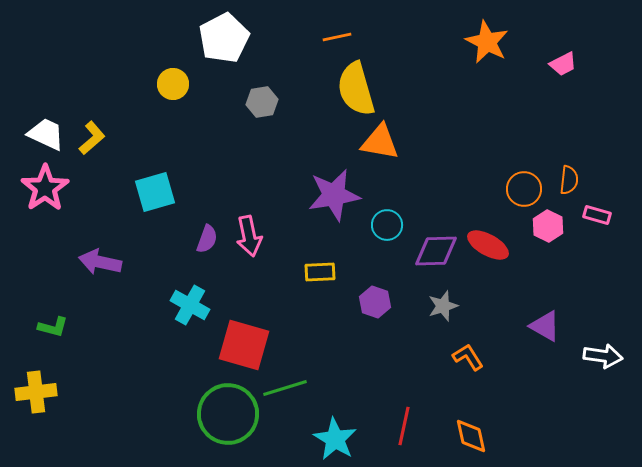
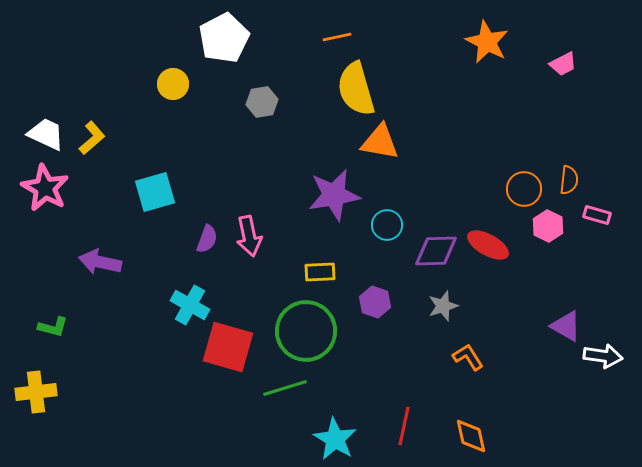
pink star: rotated 9 degrees counterclockwise
purple triangle: moved 21 px right
red square: moved 16 px left, 2 px down
green circle: moved 78 px right, 83 px up
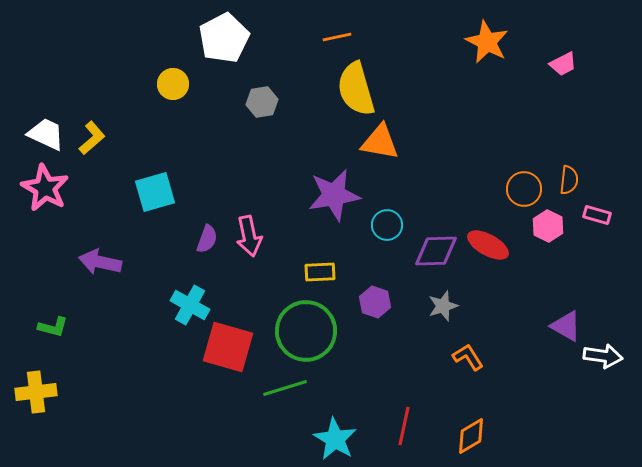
orange diamond: rotated 72 degrees clockwise
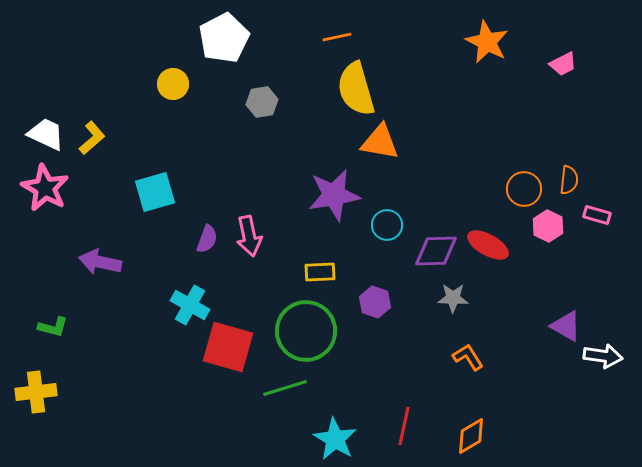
gray star: moved 10 px right, 8 px up; rotated 20 degrees clockwise
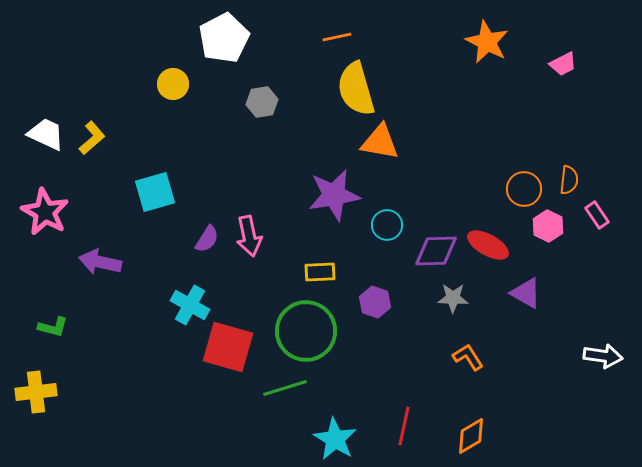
pink star: moved 24 px down
pink rectangle: rotated 40 degrees clockwise
purple semicircle: rotated 12 degrees clockwise
purple triangle: moved 40 px left, 33 px up
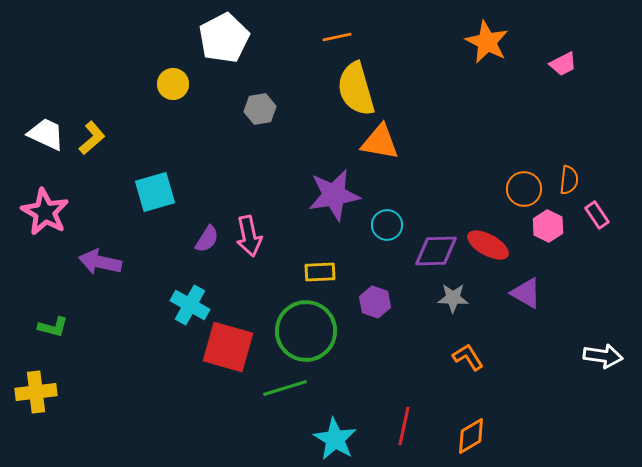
gray hexagon: moved 2 px left, 7 px down
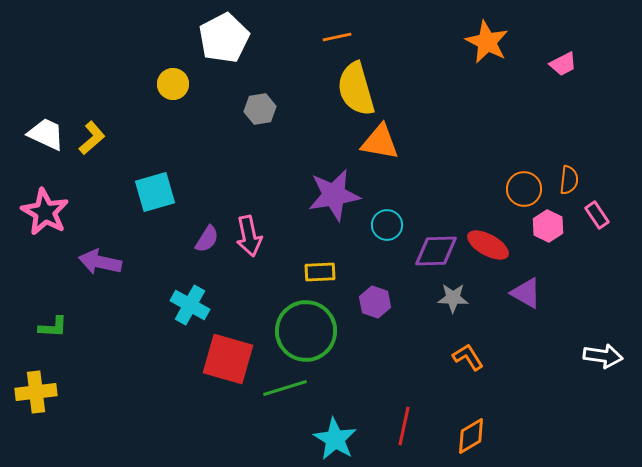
green L-shape: rotated 12 degrees counterclockwise
red square: moved 12 px down
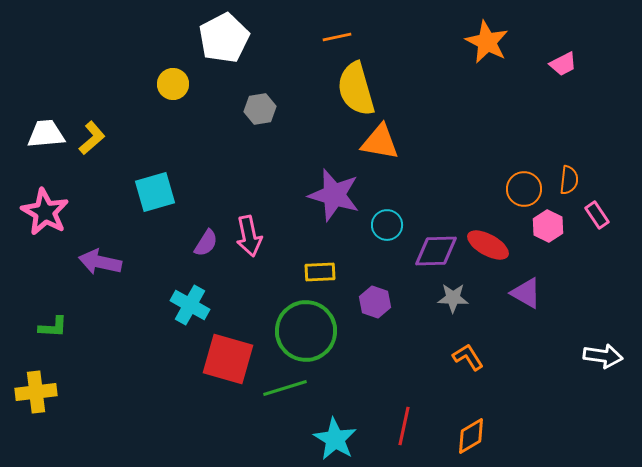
white trapezoid: rotated 30 degrees counterclockwise
purple star: rotated 26 degrees clockwise
purple semicircle: moved 1 px left, 4 px down
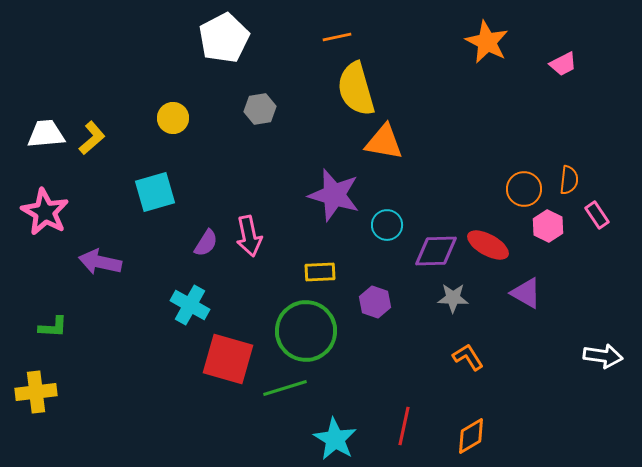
yellow circle: moved 34 px down
orange triangle: moved 4 px right
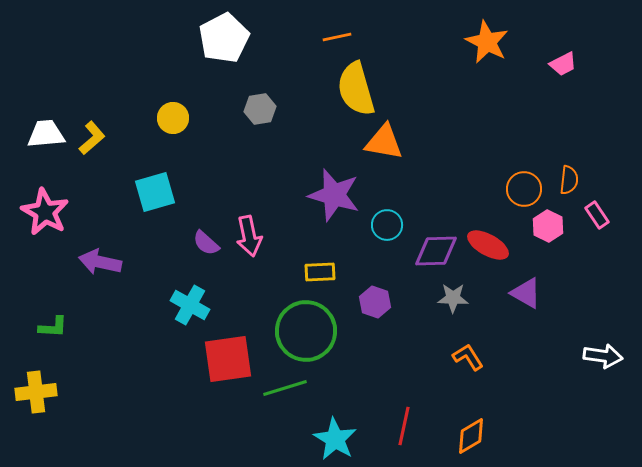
purple semicircle: rotated 100 degrees clockwise
red square: rotated 24 degrees counterclockwise
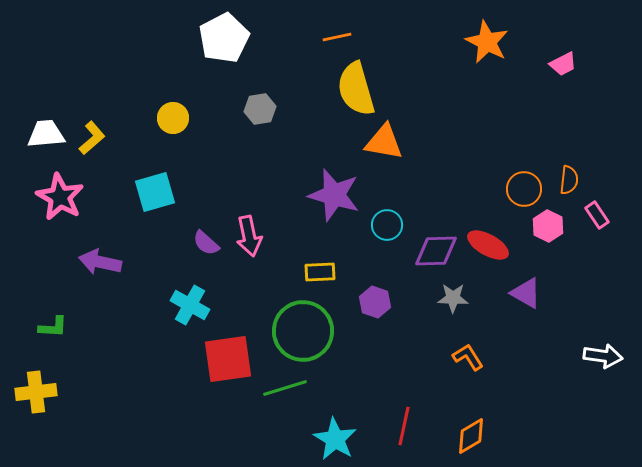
pink star: moved 15 px right, 15 px up
green circle: moved 3 px left
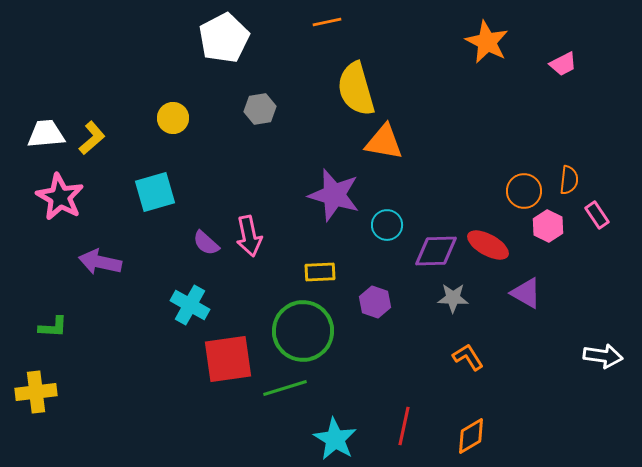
orange line: moved 10 px left, 15 px up
orange circle: moved 2 px down
